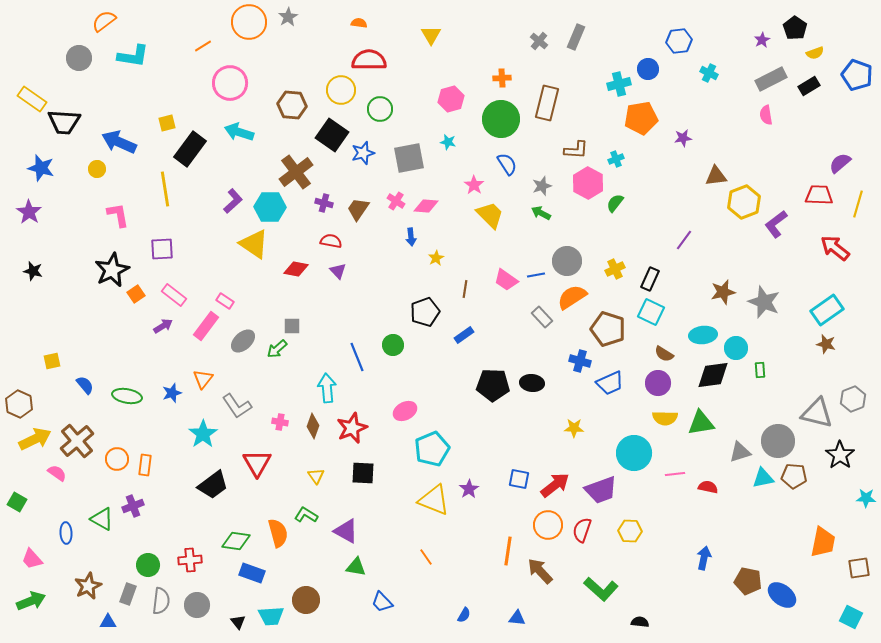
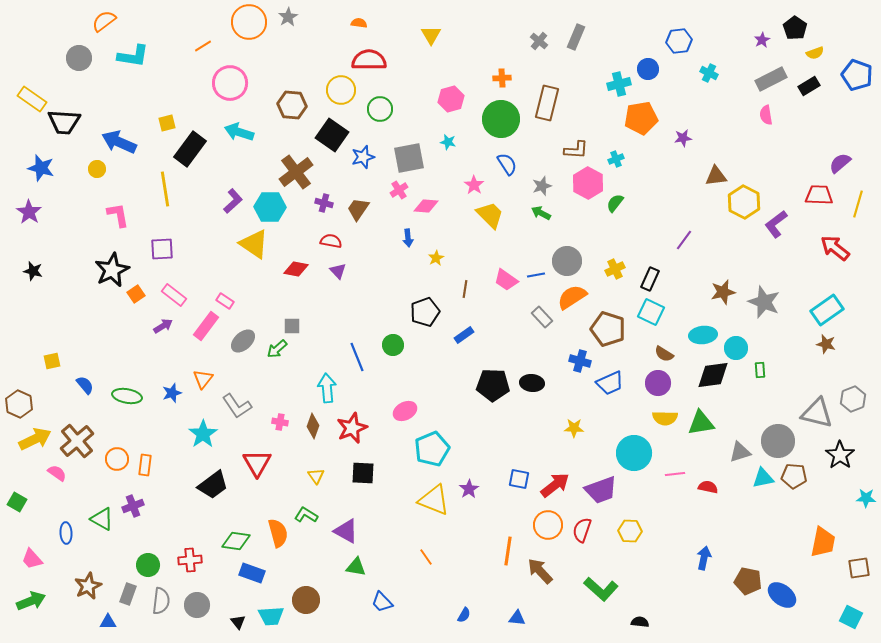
blue star at (363, 153): moved 4 px down
pink cross at (396, 201): moved 3 px right, 11 px up; rotated 24 degrees clockwise
yellow hexagon at (744, 202): rotated 12 degrees counterclockwise
blue arrow at (411, 237): moved 3 px left, 1 px down
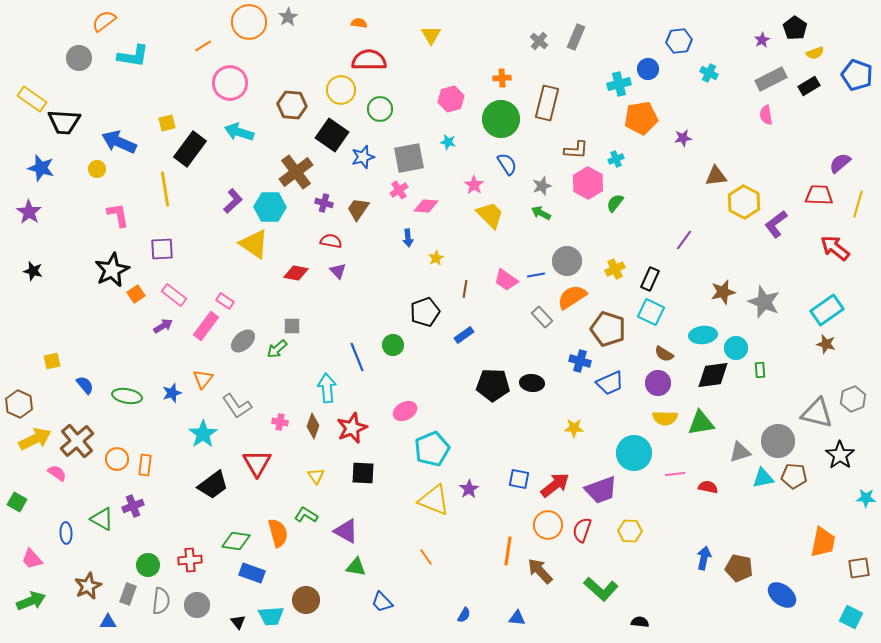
red diamond at (296, 269): moved 4 px down
brown pentagon at (748, 581): moved 9 px left, 13 px up
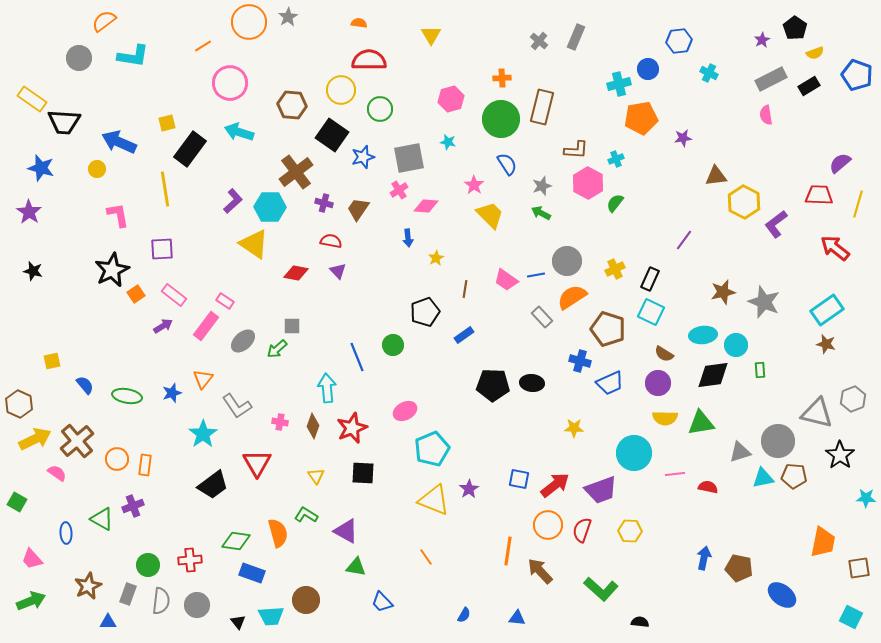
brown rectangle at (547, 103): moved 5 px left, 4 px down
cyan circle at (736, 348): moved 3 px up
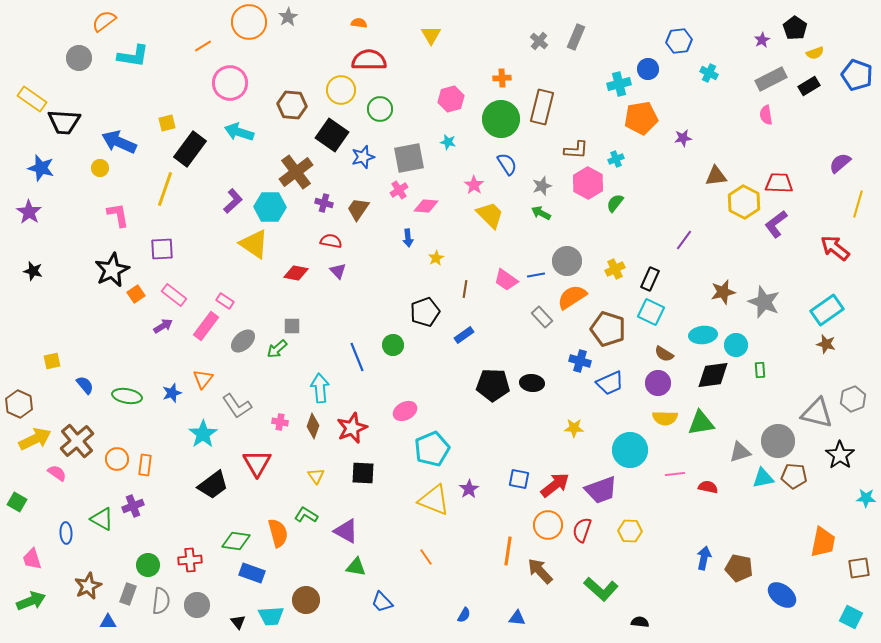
yellow circle at (97, 169): moved 3 px right, 1 px up
yellow line at (165, 189): rotated 28 degrees clockwise
red trapezoid at (819, 195): moved 40 px left, 12 px up
cyan arrow at (327, 388): moved 7 px left
cyan circle at (634, 453): moved 4 px left, 3 px up
pink trapezoid at (32, 559): rotated 25 degrees clockwise
